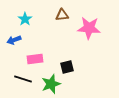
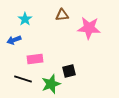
black square: moved 2 px right, 4 px down
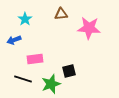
brown triangle: moved 1 px left, 1 px up
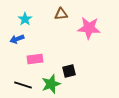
blue arrow: moved 3 px right, 1 px up
black line: moved 6 px down
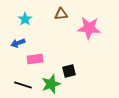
blue arrow: moved 1 px right, 4 px down
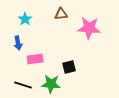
blue arrow: rotated 80 degrees counterclockwise
black square: moved 4 px up
green star: rotated 24 degrees clockwise
